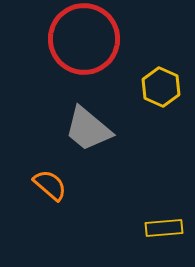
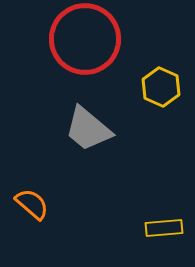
red circle: moved 1 px right
orange semicircle: moved 18 px left, 19 px down
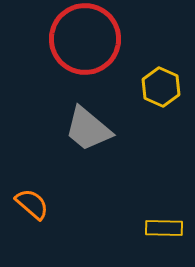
yellow rectangle: rotated 6 degrees clockwise
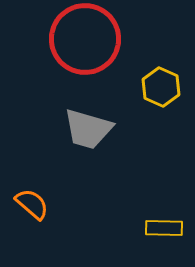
gray trapezoid: rotated 24 degrees counterclockwise
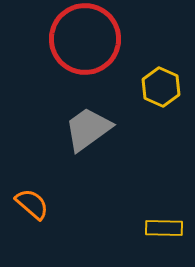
gray trapezoid: rotated 128 degrees clockwise
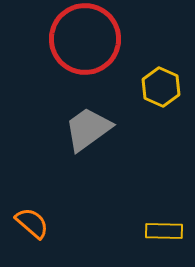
orange semicircle: moved 19 px down
yellow rectangle: moved 3 px down
